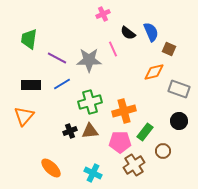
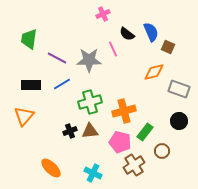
black semicircle: moved 1 px left, 1 px down
brown square: moved 1 px left, 2 px up
pink pentagon: rotated 15 degrees clockwise
brown circle: moved 1 px left
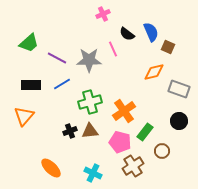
green trapezoid: moved 4 px down; rotated 140 degrees counterclockwise
orange cross: rotated 20 degrees counterclockwise
brown cross: moved 1 px left, 1 px down
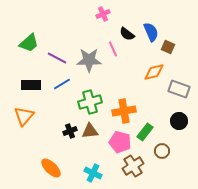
orange cross: rotated 25 degrees clockwise
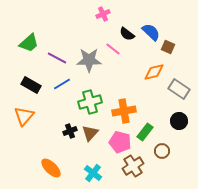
blue semicircle: rotated 24 degrees counterclockwise
pink line: rotated 28 degrees counterclockwise
black rectangle: rotated 30 degrees clockwise
gray rectangle: rotated 15 degrees clockwise
brown triangle: moved 2 px down; rotated 42 degrees counterclockwise
cyan cross: rotated 12 degrees clockwise
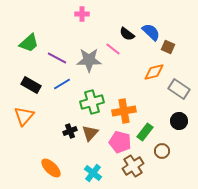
pink cross: moved 21 px left; rotated 24 degrees clockwise
green cross: moved 2 px right
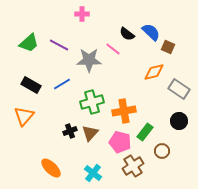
purple line: moved 2 px right, 13 px up
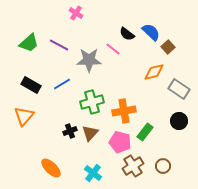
pink cross: moved 6 px left, 1 px up; rotated 32 degrees clockwise
brown square: rotated 24 degrees clockwise
brown circle: moved 1 px right, 15 px down
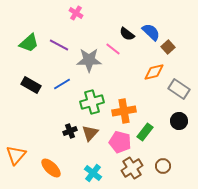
orange triangle: moved 8 px left, 39 px down
brown cross: moved 1 px left, 2 px down
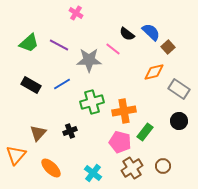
brown triangle: moved 52 px left
